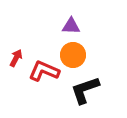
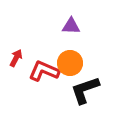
orange circle: moved 3 px left, 8 px down
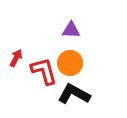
purple triangle: moved 4 px down
red L-shape: rotated 52 degrees clockwise
black L-shape: moved 11 px left, 4 px down; rotated 48 degrees clockwise
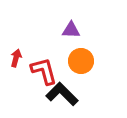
red arrow: rotated 12 degrees counterclockwise
orange circle: moved 11 px right, 2 px up
black L-shape: moved 12 px left; rotated 16 degrees clockwise
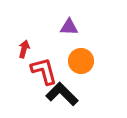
purple triangle: moved 2 px left, 3 px up
red arrow: moved 8 px right, 9 px up
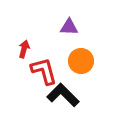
black L-shape: moved 1 px right, 1 px down
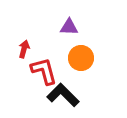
orange circle: moved 3 px up
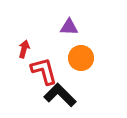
black L-shape: moved 3 px left
